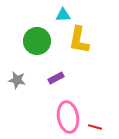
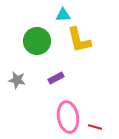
yellow L-shape: rotated 24 degrees counterclockwise
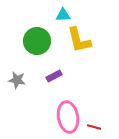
purple rectangle: moved 2 px left, 2 px up
red line: moved 1 px left
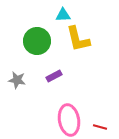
yellow L-shape: moved 1 px left, 1 px up
pink ellipse: moved 1 px right, 3 px down
red line: moved 6 px right
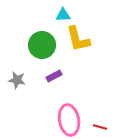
green circle: moved 5 px right, 4 px down
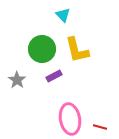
cyan triangle: rotated 49 degrees clockwise
yellow L-shape: moved 1 px left, 11 px down
green circle: moved 4 px down
gray star: rotated 24 degrees clockwise
pink ellipse: moved 1 px right, 1 px up
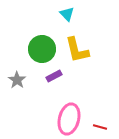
cyan triangle: moved 4 px right, 1 px up
pink ellipse: moved 1 px left; rotated 24 degrees clockwise
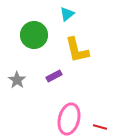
cyan triangle: rotated 35 degrees clockwise
green circle: moved 8 px left, 14 px up
